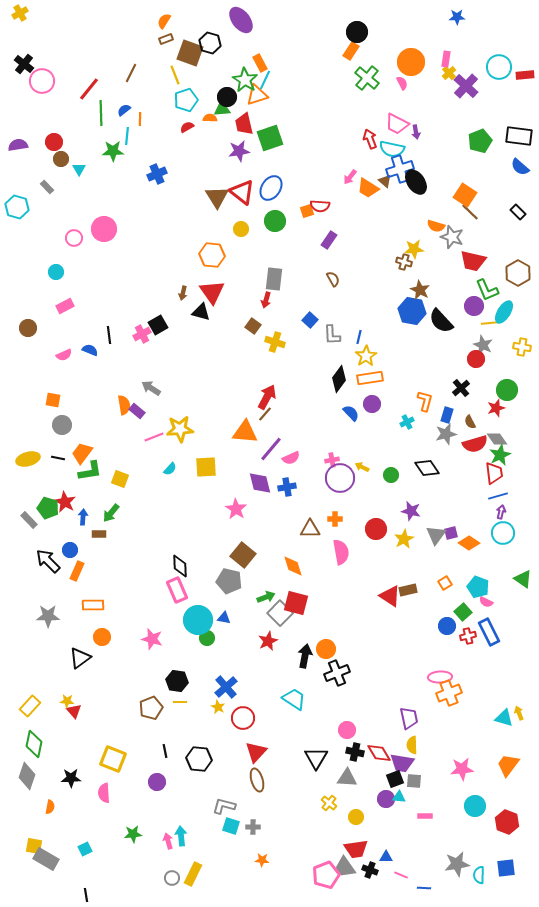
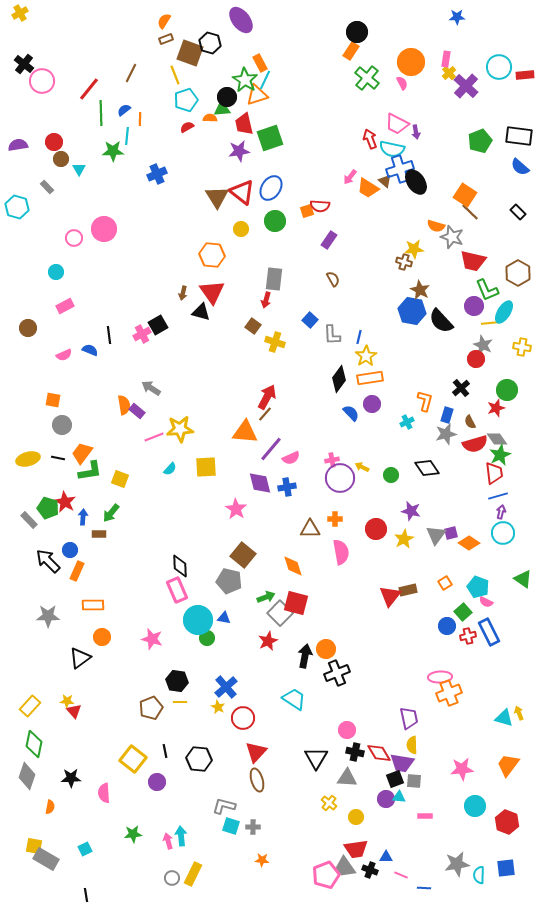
red triangle at (390, 596): rotated 35 degrees clockwise
yellow square at (113, 759): moved 20 px right; rotated 16 degrees clockwise
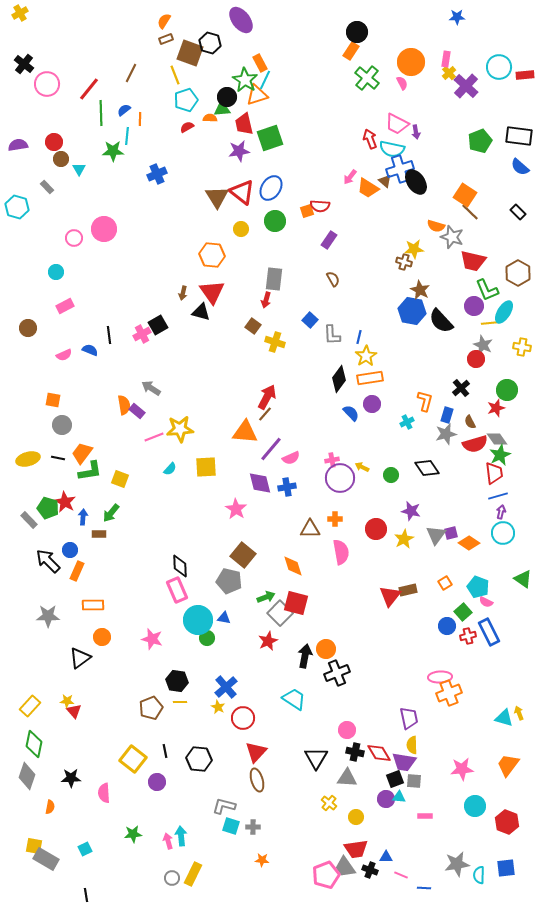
pink circle at (42, 81): moved 5 px right, 3 px down
purple trapezoid at (402, 763): moved 2 px right, 1 px up
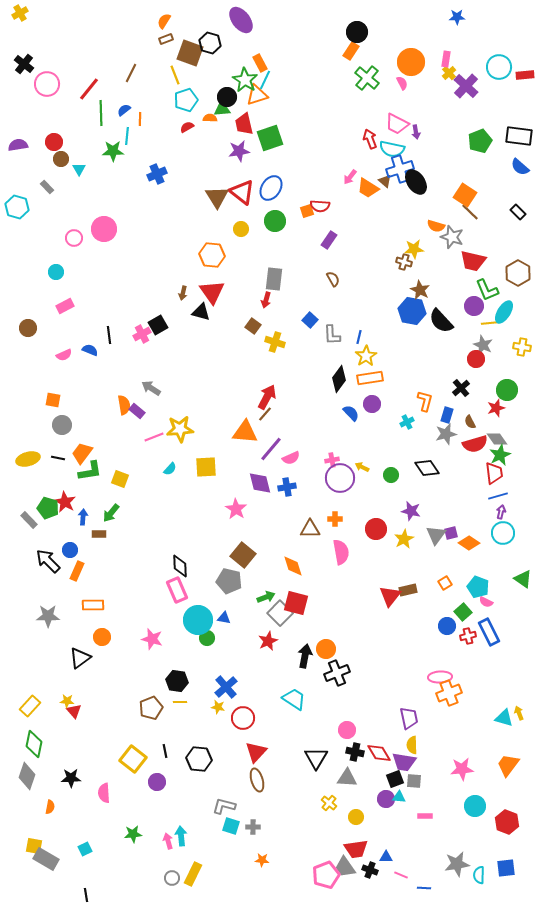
yellow star at (218, 707): rotated 16 degrees counterclockwise
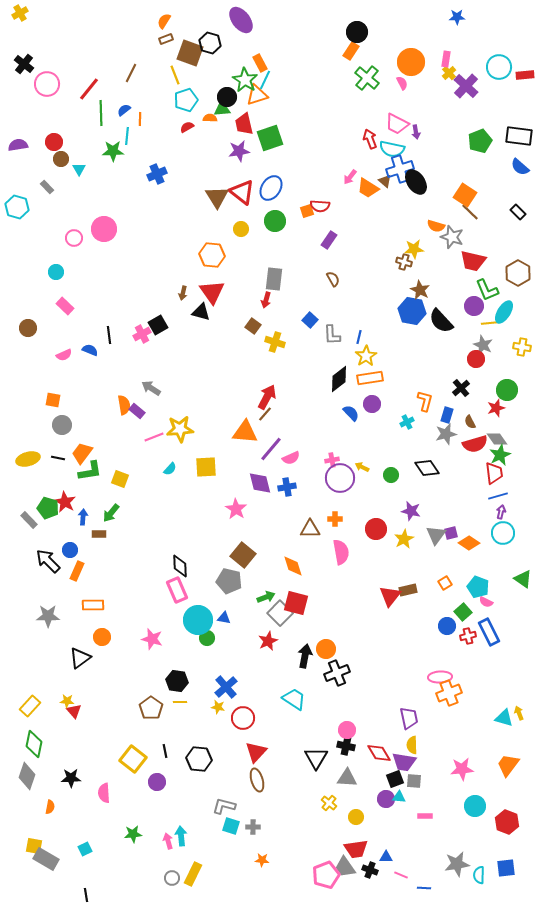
pink rectangle at (65, 306): rotated 72 degrees clockwise
black diamond at (339, 379): rotated 16 degrees clockwise
brown pentagon at (151, 708): rotated 15 degrees counterclockwise
black cross at (355, 752): moved 9 px left, 6 px up
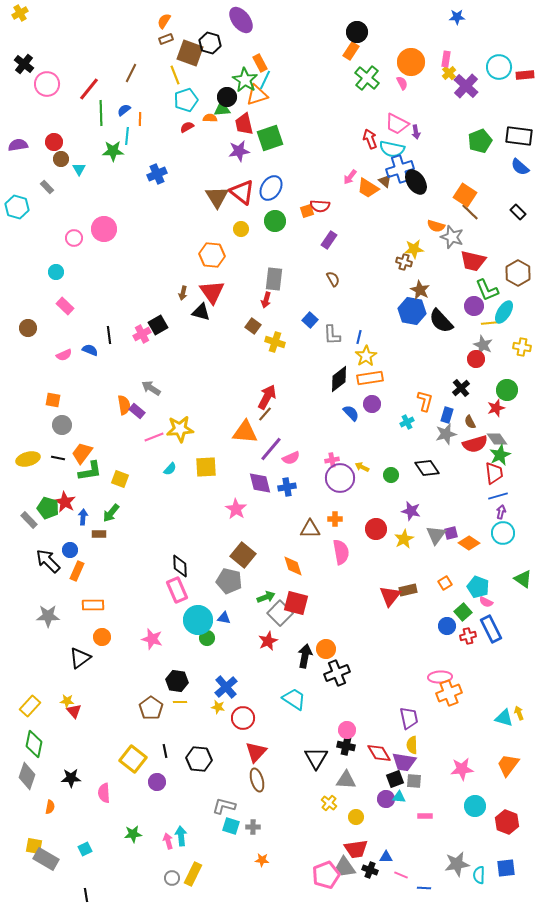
blue rectangle at (489, 632): moved 2 px right, 3 px up
gray triangle at (347, 778): moved 1 px left, 2 px down
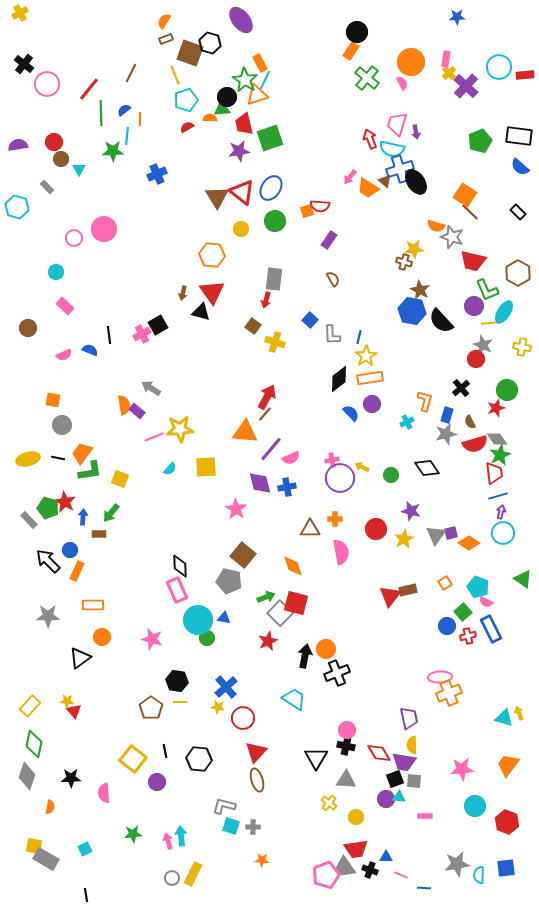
pink trapezoid at (397, 124): rotated 80 degrees clockwise
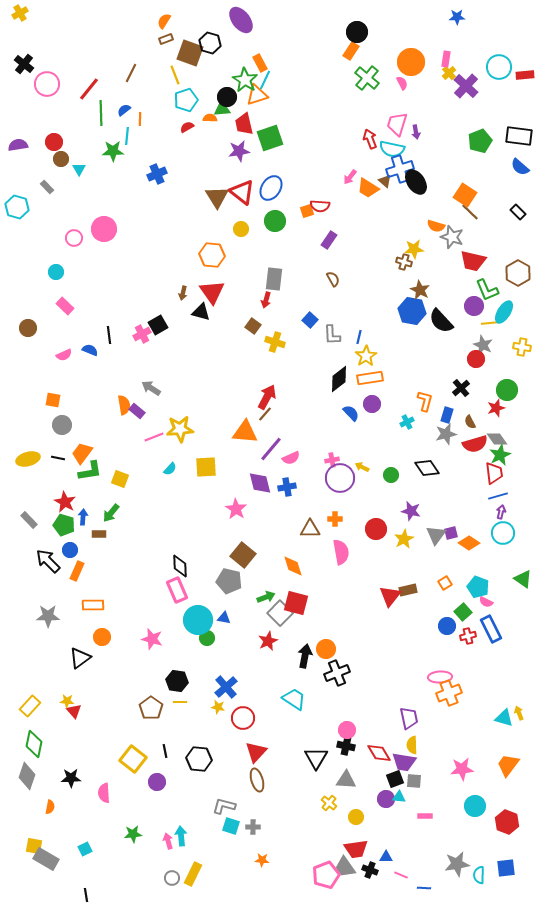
green pentagon at (48, 508): moved 16 px right, 17 px down
